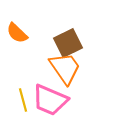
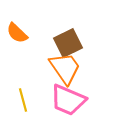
pink trapezoid: moved 18 px right
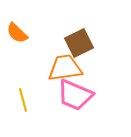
brown square: moved 11 px right
orange trapezoid: rotated 63 degrees counterclockwise
pink trapezoid: moved 7 px right, 5 px up
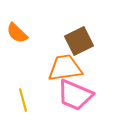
brown square: moved 2 px up
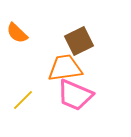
yellow line: rotated 60 degrees clockwise
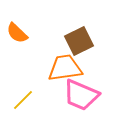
pink trapezoid: moved 6 px right
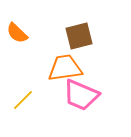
brown square: moved 5 px up; rotated 12 degrees clockwise
